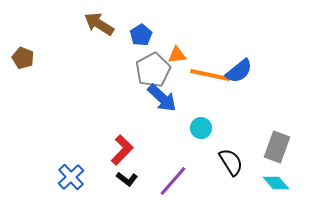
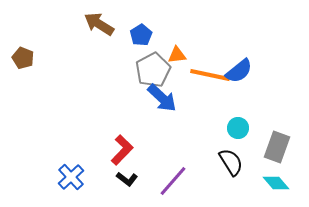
cyan circle: moved 37 px right
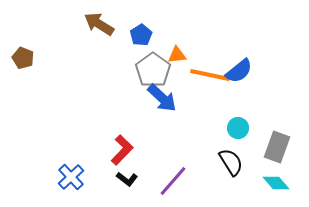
gray pentagon: rotated 8 degrees counterclockwise
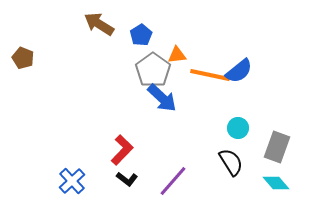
blue cross: moved 1 px right, 4 px down
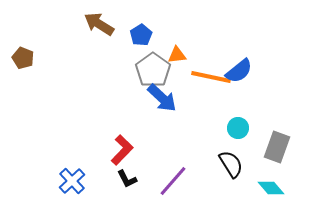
orange line: moved 1 px right, 2 px down
black semicircle: moved 2 px down
black L-shape: rotated 25 degrees clockwise
cyan diamond: moved 5 px left, 5 px down
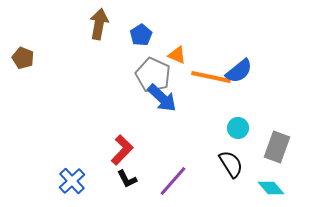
brown arrow: rotated 68 degrees clockwise
orange triangle: rotated 30 degrees clockwise
gray pentagon: moved 5 px down; rotated 12 degrees counterclockwise
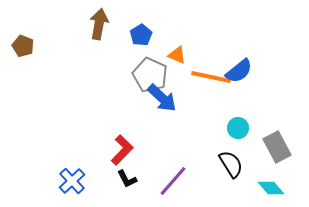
brown pentagon: moved 12 px up
gray pentagon: moved 3 px left
gray rectangle: rotated 48 degrees counterclockwise
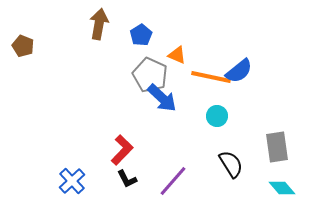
cyan circle: moved 21 px left, 12 px up
gray rectangle: rotated 20 degrees clockwise
cyan diamond: moved 11 px right
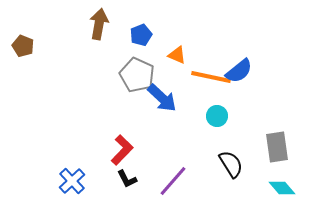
blue pentagon: rotated 10 degrees clockwise
gray pentagon: moved 13 px left
